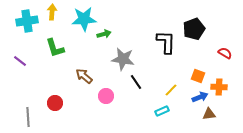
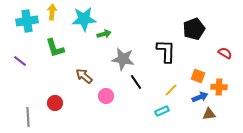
black L-shape: moved 9 px down
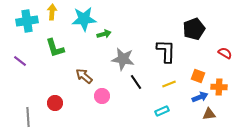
yellow line: moved 2 px left, 6 px up; rotated 24 degrees clockwise
pink circle: moved 4 px left
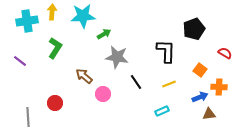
cyan star: moved 1 px left, 3 px up
green arrow: rotated 16 degrees counterclockwise
green L-shape: rotated 130 degrees counterclockwise
gray star: moved 6 px left, 2 px up
orange square: moved 2 px right, 6 px up; rotated 16 degrees clockwise
pink circle: moved 1 px right, 2 px up
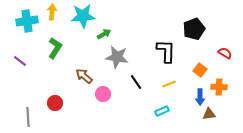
blue arrow: rotated 112 degrees clockwise
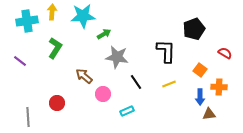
red circle: moved 2 px right
cyan rectangle: moved 35 px left
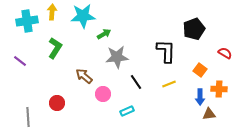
gray star: rotated 15 degrees counterclockwise
orange cross: moved 2 px down
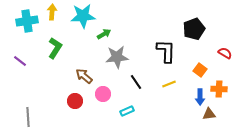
red circle: moved 18 px right, 2 px up
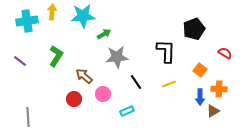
green L-shape: moved 1 px right, 8 px down
red circle: moved 1 px left, 2 px up
brown triangle: moved 4 px right, 3 px up; rotated 24 degrees counterclockwise
